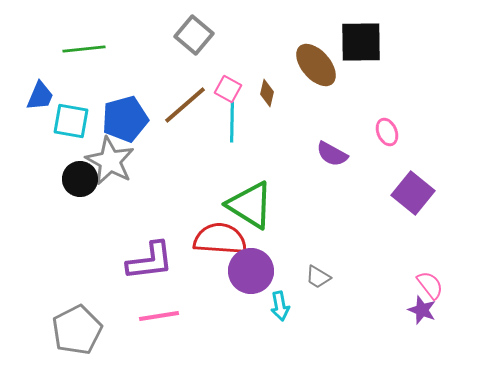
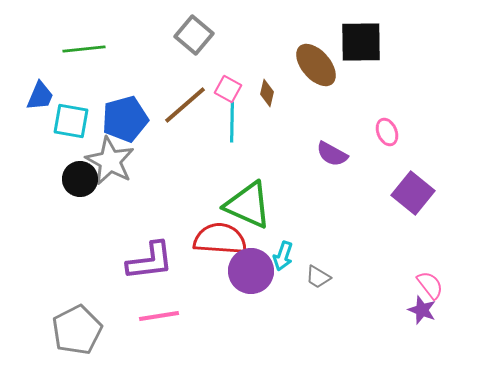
green triangle: moved 2 px left; rotated 8 degrees counterclockwise
cyan arrow: moved 3 px right, 50 px up; rotated 28 degrees clockwise
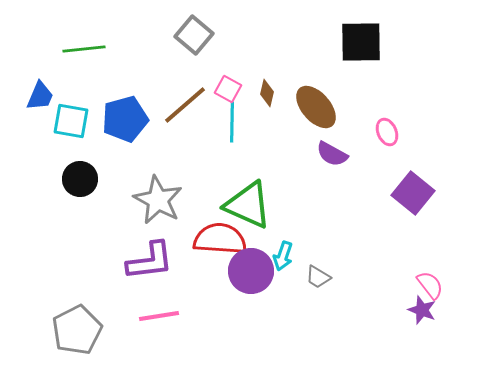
brown ellipse: moved 42 px down
gray star: moved 48 px right, 39 px down
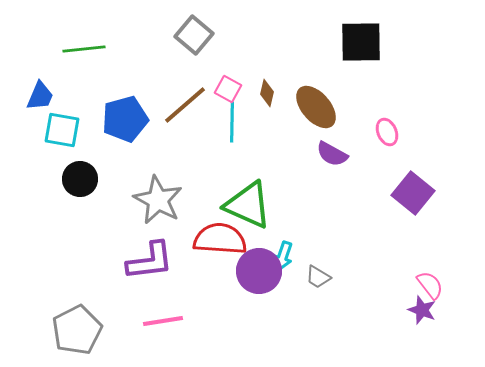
cyan square: moved 9 px left, 9 px down
purple circle: moved 8 px right
pink line: moved 4 px right, 5 px down
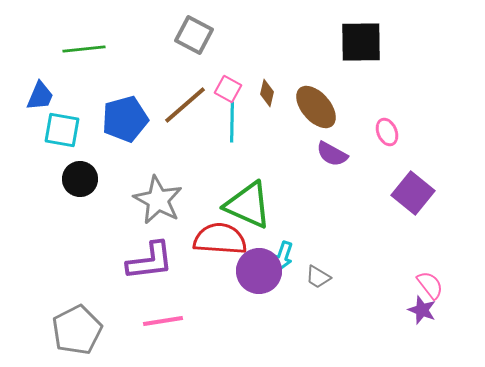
gray square: rotated 12 degrees counterclockwise
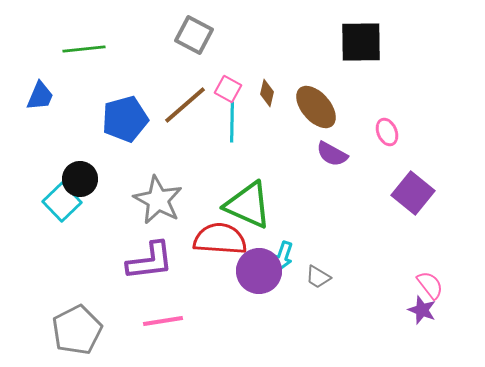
cyan square: moved 72 px down; rotated 36 degrees clockwise
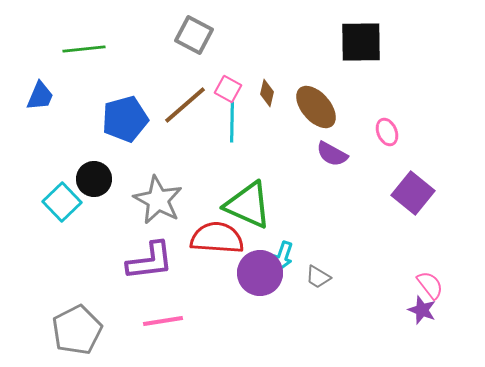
black circle: moved 14 px right
red semicircle: moved 3 px left, 1 px up
purple circle: moved 1 px right, 2 px down
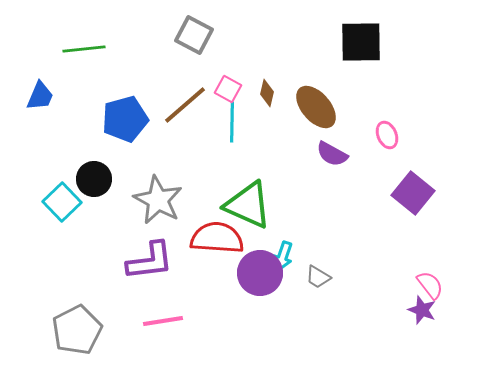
pink ellipse: moved 3 px down
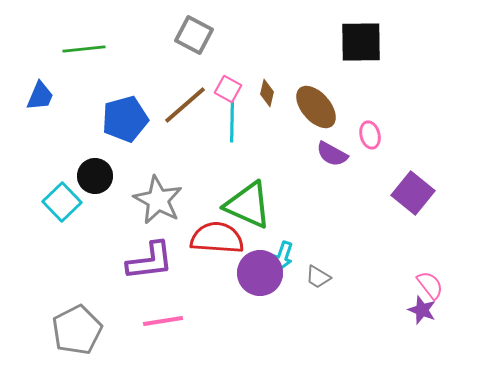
pink ellipse: moved 17 px left; rotated 8 degrees clockwise
black circle: moved 1 px right, 3 px up
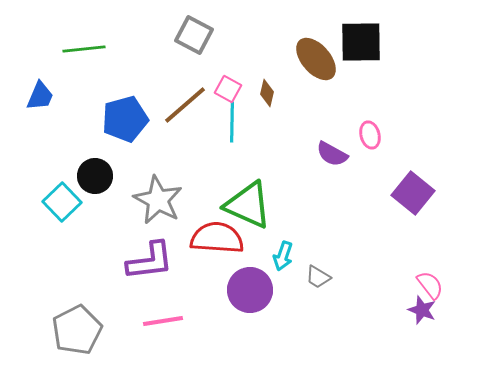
brown ellipse: moved 48 px up
purple circle: moved 10 px left, 17 px down
